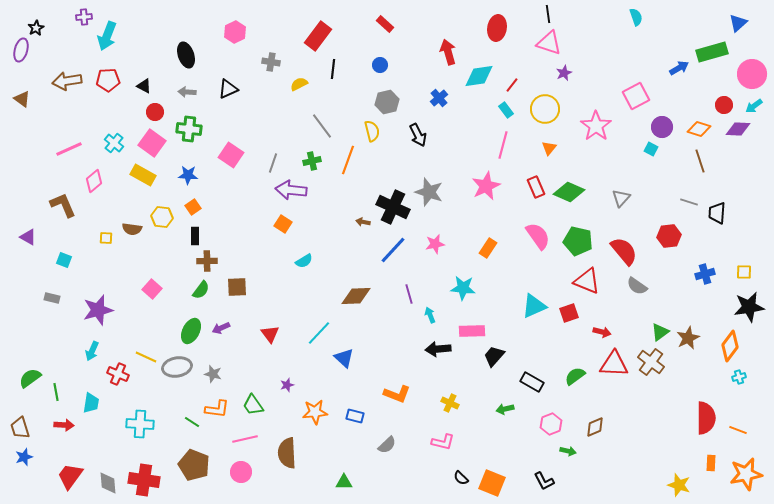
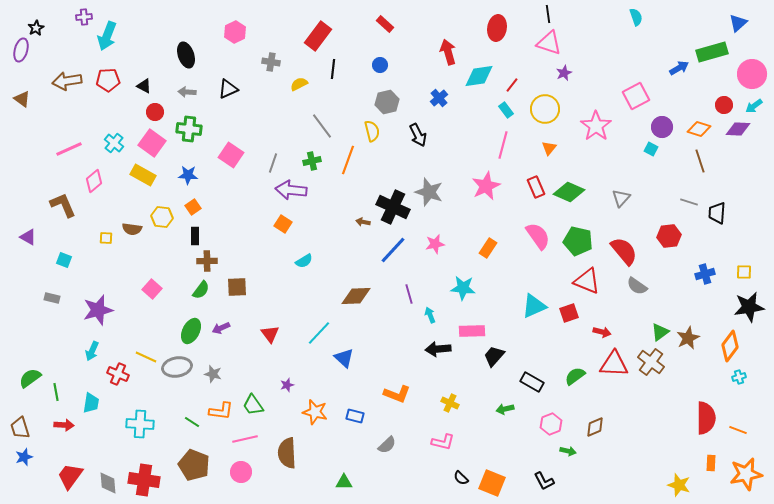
orange L-shape at (217, 409): moved 4 px right, 2 px down
orange star at (315, 412): rotated 20 degrees clockwise
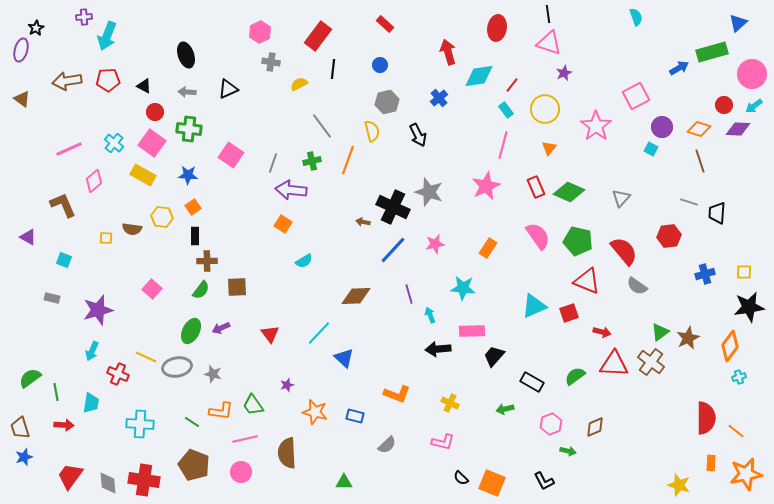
pink hexagon at (235, 32): moved 25 px right
orange line at (738, 430): moved 2 px left, 1 px down; rotated 18 degrees clockwise
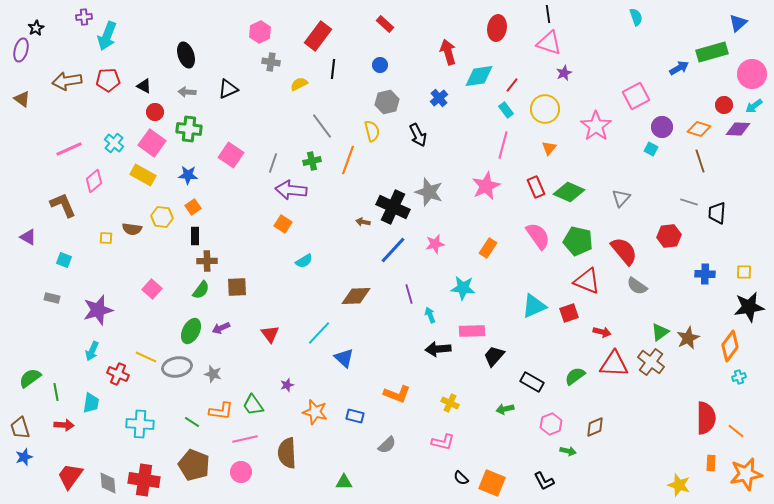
blue cross at (705, 274): rotated 18 degrees clockwise
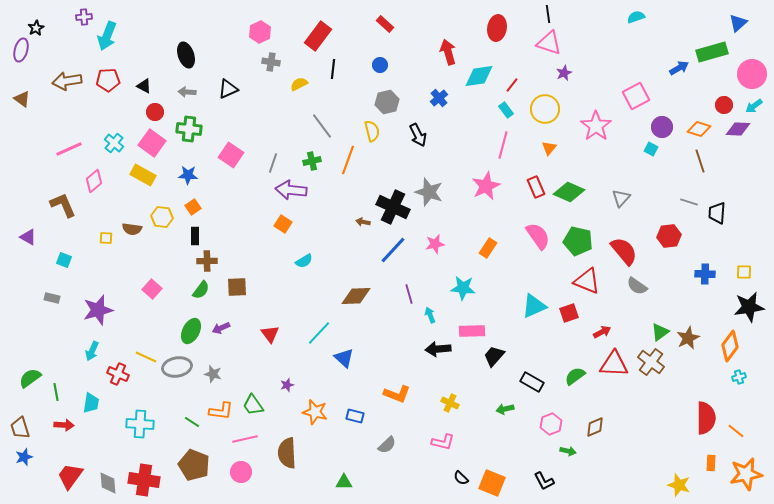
cyan semicircle at (636, 17): rotated 90 degrees counterclockwise
red arrow at (602, 332): rotated 42 degrees counterclockwise
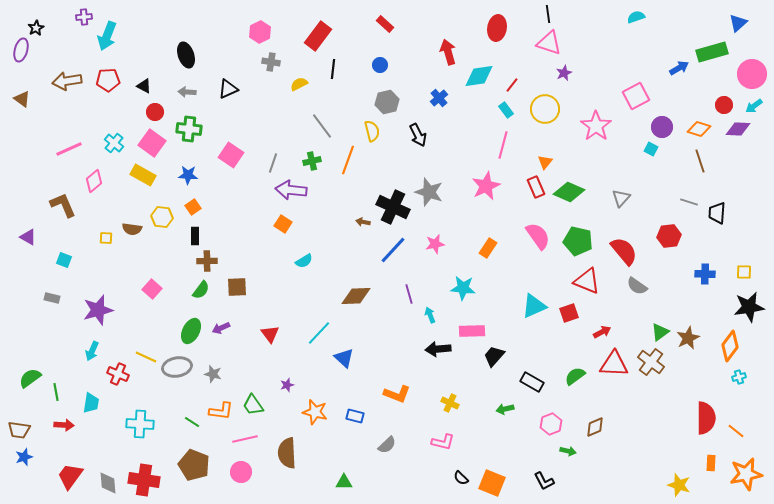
orange triangle at (549, 148): moved 4 px left, 14 px down
brown trapezoid at (20, 428): moved 1 px left, 2 px down; rotated 65 degrees counterclockwise
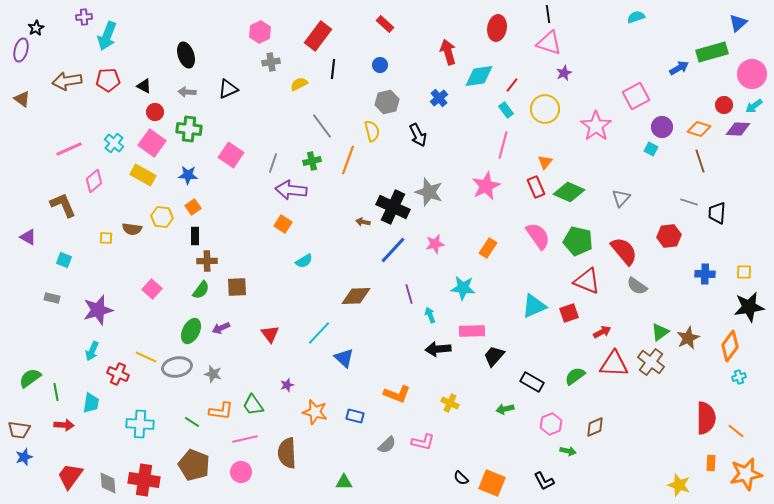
gray cross at (271, 62): rotated 18 degrees counterclockwise
pink L-shape at (443, 442): moved 20 px left
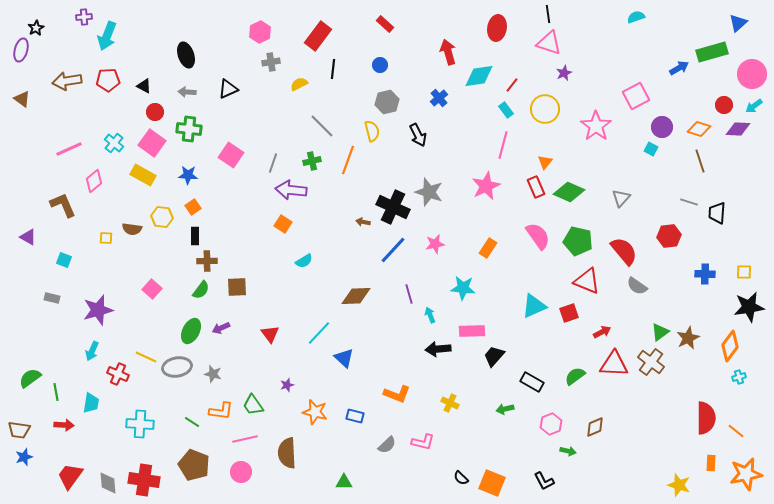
gray line at (322, 126): rotated 8 degrees counterclockwise
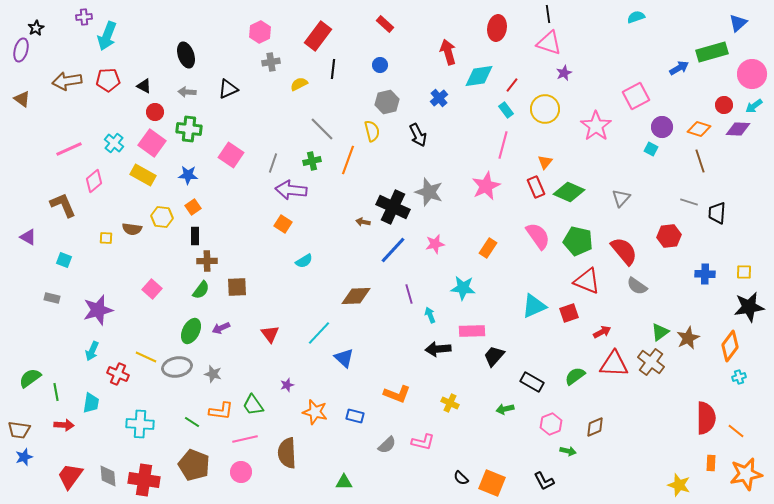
gray line at (322, 126): moved 3 px down
gray diamond at (108, 483): moved 7 px up
